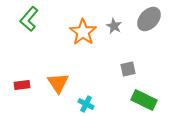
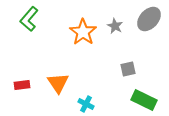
gray star: moved 1 px right
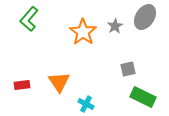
gray ellipse: moved 4 px left, 2 px up; rotated 10 degrees counterclockwise
gray star: rotated 14 degrees clockwise
orange triangle: moved 1 px right, 1 px up
green rectangle: moved 1 px left, 3 px up
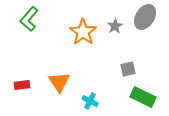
cyan cross: moved 4 px right, 3 px up
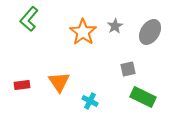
gray ellipse: moved 5 px right, 15 px down
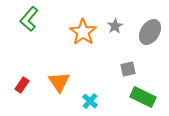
red rectangle: rotated 49 degrees counterclockwise
cyan cross: rotated 14 degrees clockwise
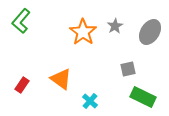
green L-shape: moved 8 px left, 2 px down
orange triangle: moved 2 px right, 3 px up; rotated 20 degrees counterclockwise
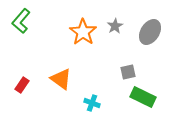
gray square: moved 3 px down
cyan cross: moved 2 px right, 2 px down; rotated 21 degrees counterclockwise
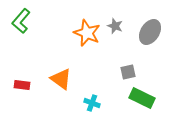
gray star: rotated 21 degrees counterclockwise
orange star: moved 4 px right, 1 px down; rotated 12 degrees counterclockwise
red rectangle: rotated 63 degrees clockwise
green rectangle: moved 1 px left, 1 px down
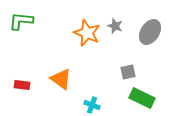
green L-shape: rotated 55 degrees clockwise
cyan cross: moved 2 px down
